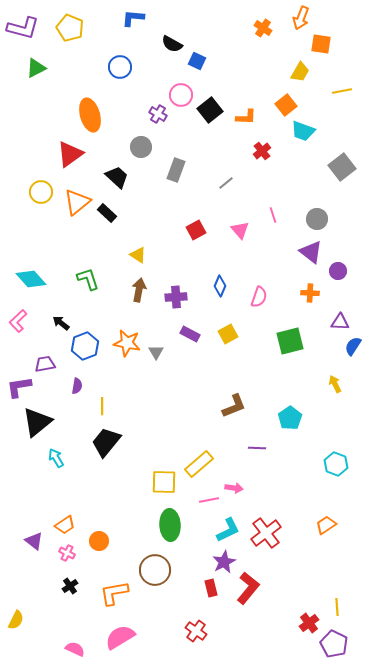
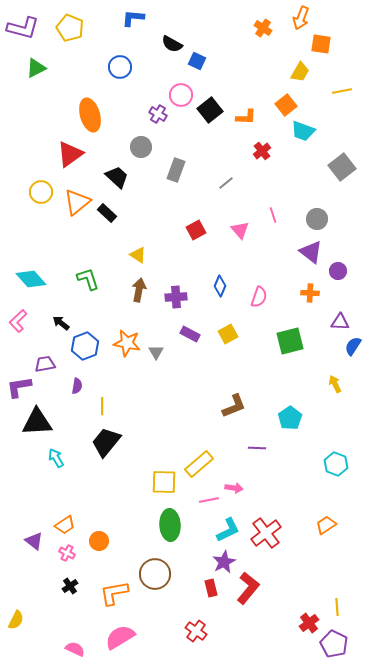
black triangle at (37, 422): rotated 36 degrees clockwise
brown circle at (155, 570): moved 4 px down
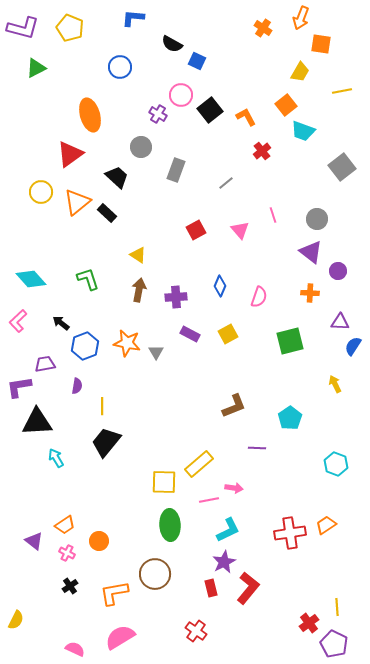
orange L-shape at (246, 117): rotated 120 degrees counterclockwise
red cross at (266, 533): moved 24 px right; rotated 28 degrees clockwise
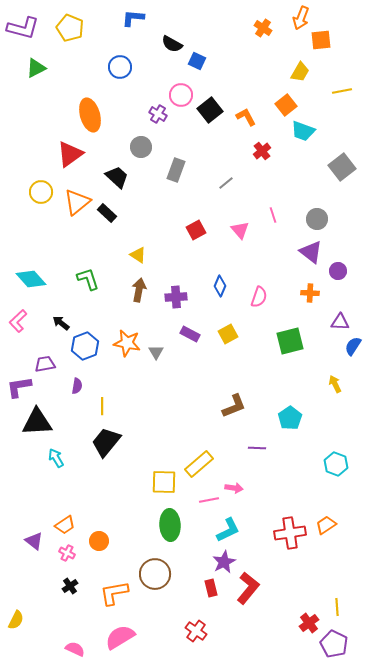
orange square at (321, 44): moved 4 px up; rotated 15 degrees counterclockwise
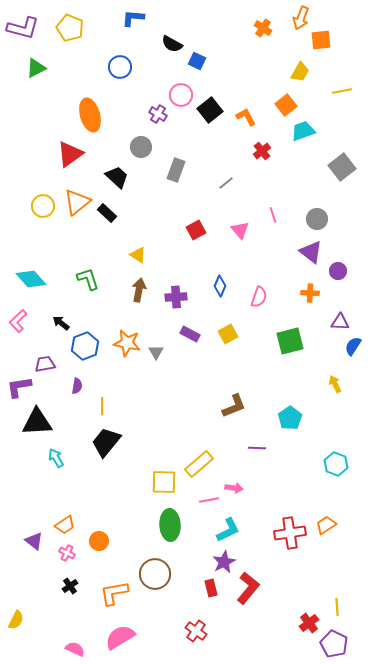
cyan trapezoid at (303, 131): rotated 140 degrees clockwise
yellow circle at (41, 192): moved 2 px right, 14 px down
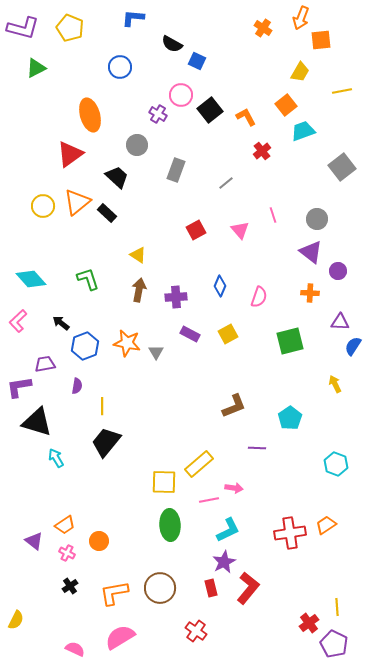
gray circle at (141, 147): moved 4 px left, 2 px up
black triangle at (37, 422): rotated 20 degrees clockwise
brown circle at (155, 574): moved 5 px right, 14 px down
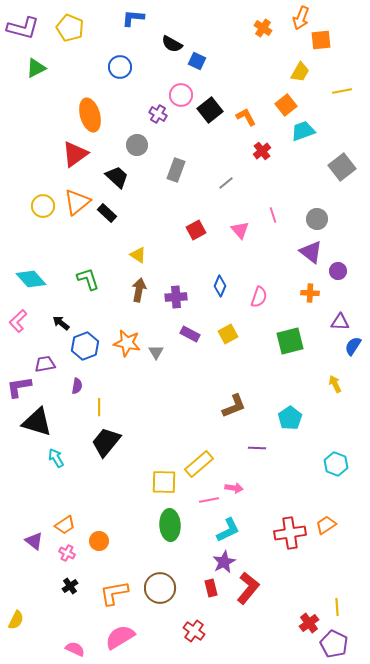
red triangle at (70, 154): moved 5 px right
yellow line at (102, 406): moved 3 px left, 1 px down
red cross at (196, 631): moved 2 px left
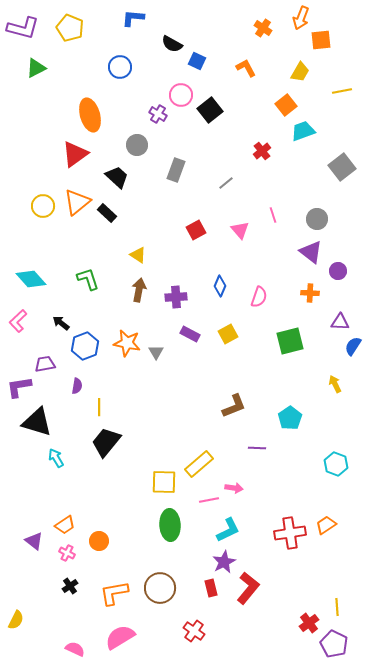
orange L-shape at (246, 117): moved 49 px up
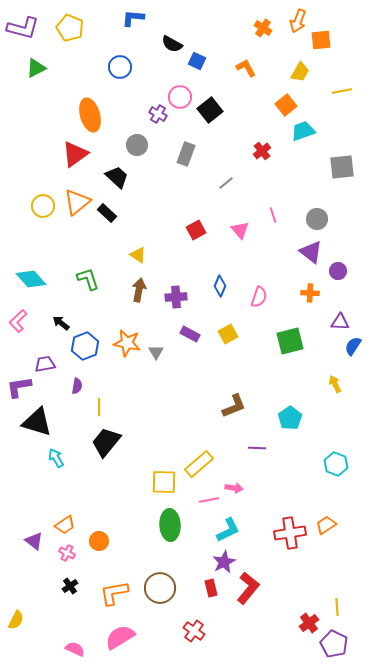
orange arrow at (301, 18): moved 3 px left, 3 px down
pink circle at (181, 95): moved 1 px left, 2 px down
gray square at (342, 167): rotated 32 degrees clockwise
gray rectangle at (176, 170): moved 10 px right, 16 px up
